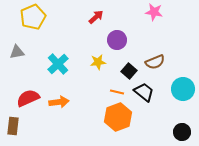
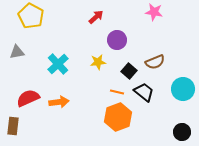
yellow pentagon: moved 2 px left, 1 px up; rotated 20 degrees counterclockwise
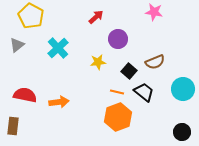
purple circle: moved 1 px right, 1 px up
gray triangle: moved 7 px up; rotated 28 degrees counterclockwise
cyan cross: moved 16 px up
red semicircle: moved 3 px left, 3 px up; rotated 35 degrees clockwise
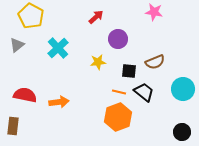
black square: rotated 35 degrees counterclockwise
orange line: moved 2 px right
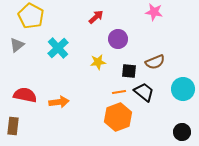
orange line: rotated 24 degrees counterclockwise
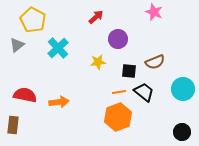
pink star: rotated 12 degrees clockwise
yellow pentagon: moved 2 px right, 4 px down
brown rectangle: moved 1 px up
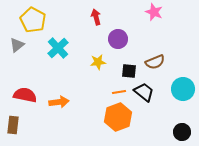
red arrow: rotated 63 degrees counterclockwise
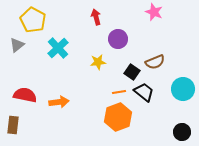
black square: moved 3 px right, 1 px down; rotated 28 degrees clockwise
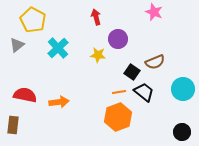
yellow star: moved 7 px up; rotated 14 degrees clockwise
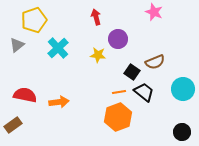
yellow pentagon: moved 1 px right; rotated 25 degrees clockwise
brown rectangle: rotated 48 degrees clockwise
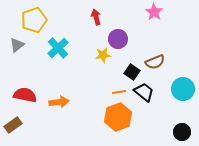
pink star: rotated 12 degrees clockwise
yellow star: moved 5 px right; rotated 14 degrees counterclockwise
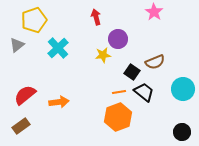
red semicircle: rotated 50 degrees counterclockwise
brown rectangle: moved 8 px right, 1 px down
